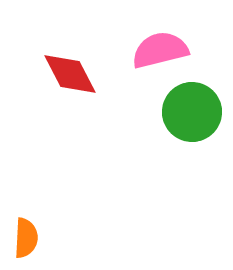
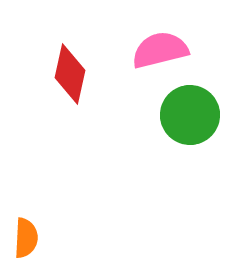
red diamond: rotated 40 degrees clockwise
green circle: moved 2 px left, 3 px down
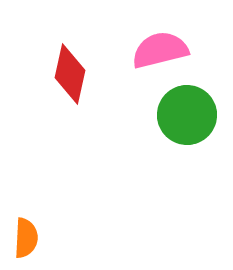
green circle: moved 3 px left
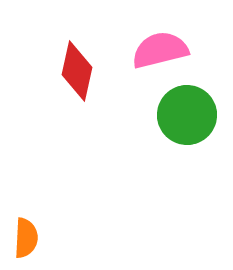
red diamond: moved 7 px right, 3 px up
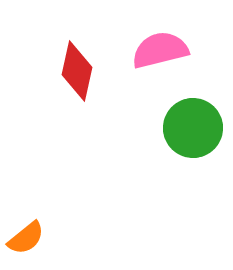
green circle: moved 6 px right, 13 px down
orange semicircle: rotated 48 degrees clockwise
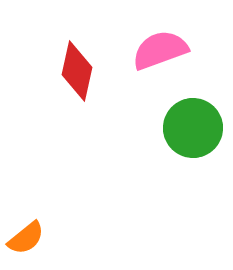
pink semicircle: rotated 6 degrees counterclockwise
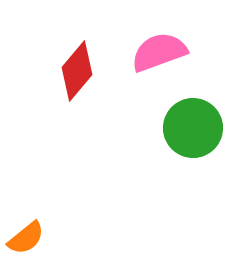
pink semicircle: moved 1 px left, 2 px down
red diamond: rotated 28 degrees clockwise
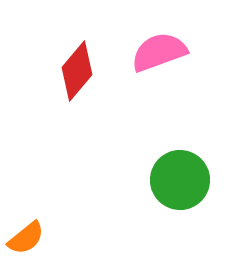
green circle: moved 13 px left, 52 px down
